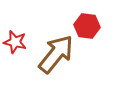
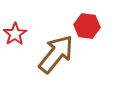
red star: moved 8 px up; rotated 25 degrees clockwise
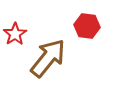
brown arrow: moved 8 px left, 4 px down
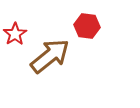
brown arrow: moved 2 px right, 2 px up; rotated 12 degrees clockwise
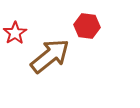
red star: moved 1 px up
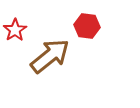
red star: moved 3 px up
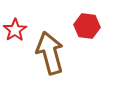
brown arrow: moved 3 px up; rotated 66 degrees counterclockwise
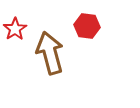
red star: moved 1 px up
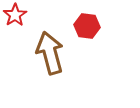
red star: moved 14 px up
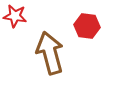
red star: moved 1 px down; rotated 30 degrees counterclockwise
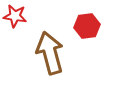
red hexagon: rotated 15 degrees counterclockwise
